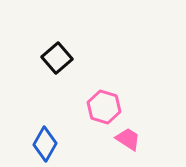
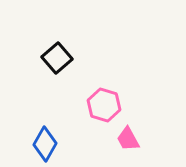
pink hexagon: moved 2 px up
pink trapezoid: rotated 152 degrees counterclockwise
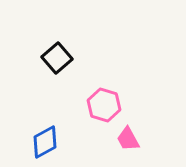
blue diamond: moved 2 px up; rotated 32 degrees clockwise
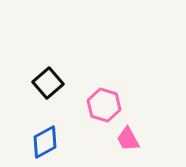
black square: moved 9 px left, 25 px down
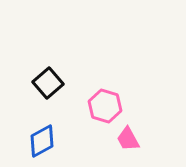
pink hexagon: moved 1 px right, 1 px down
blue diamond: moved 3 px left, 1 px up
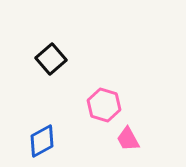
black square: moved 3 px right, 24 px up
pink hexagon: moved 1 px left, 1 px up
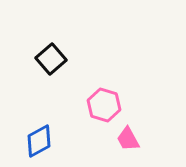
blue diamond: moved 3 px left
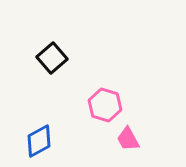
black square: moved 1 px right, 1 px up
pink hexagon: moved 1 px right
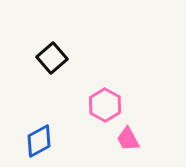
pink hexagon: rotated 12 degrees clockwise
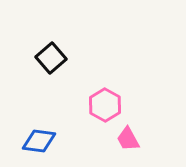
black square: moved 1 px left
blue diamond: rotated 36 degrees clockwise
